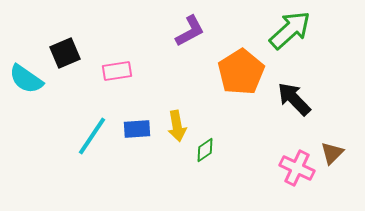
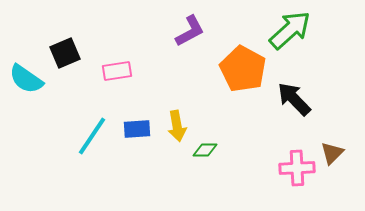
orange pentagon: moved 2 px right, 3 px up; rotated 12 degrees counterclockwise
green diamond: rotated 35 degrees clockwise
pink cross: rotated 28 degrees counterclockwise
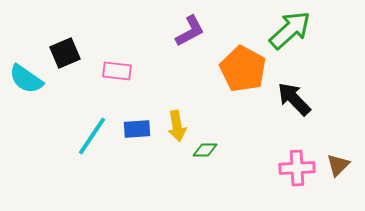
pink rectangle: rotated 16 degrees clockwise
brown triangle: moved 6 px right, 12 px down
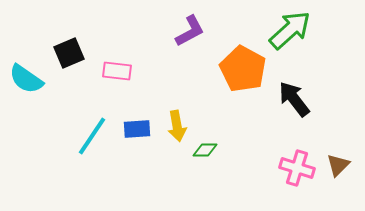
black square: moved 4 px right
black arrow: rotated 6 degrees clockwise
pink cross: rotated 20 degrees clockwise
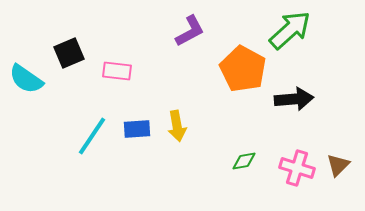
black arrow: rotated 123 degrees clockwise
green diamond: moved 39 px right, 11 px down; rotated 10 degrees counterclockwise
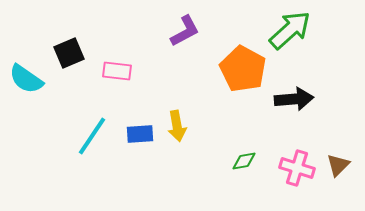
purple L-shape: moved 5 px left
blue rectangle: moved 3 px right, 5 px down
